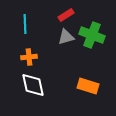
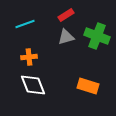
cyan line: rotated 72 degrees clockwise
green cross: moved 5 px right, 1 px down
white diamond: rotated 8 degrees counterclockwise
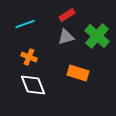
red rectangle: moved 1 px right
green cross: rotated 20 degrees clockwise
orange cross: rotated 28 degrees clockwise
orange rectangle: moved 10 px left, 13 px up
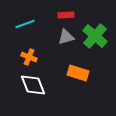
red rectangle: moved 1 px left; rotated 28 degrees clockwise
green cross: moved 2 px left
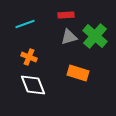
gray triangle: moved 3 px right
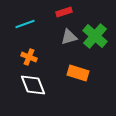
red rectangle: moved 2 px left, 3 px up; rotated 14 degrees counterclockwise
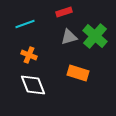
orange cross: moved 2 px up
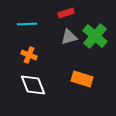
red rectangle: moved 2 px right, 1 px down
cyan line: moved 2 px right; rotated 18 degrees clockwise
orange rectangle: moved 4 px right, 6 px down
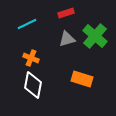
cyan line: rotated 24 degrees counterclockwise
gray triangle: moved 2 px left, 2 px down
orange cross: moved 2 px right, 3 px down
white diamond: rotated 32 degrees clockwise
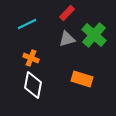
red rectangle: moved 1 px right; rotated 28 degrees counterclockwise
green cross: moved 1 px left, 1 px up
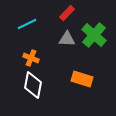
gray triangle: rotated 18 degrees clockwise
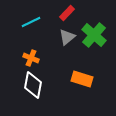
cyan line: moved 4 px right, 2 px up
gray triangle: moved 2 px up; rotated 42 degrees counterclockwise
